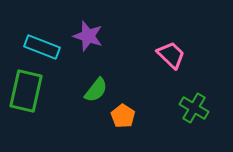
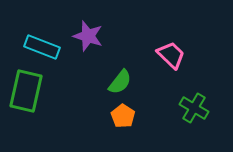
green semicircle: moved 24 px right, 8 px up
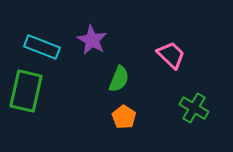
purple star: moved 4 px right, 4 px down; rotated 12 degrees clockwise
green semicircle: moved 1 px left, 3 px up; rotated 16 degrees counterclockwise
orange pentagon: moved 1 px right, 1 px down
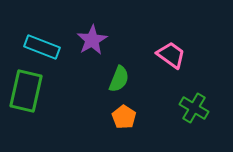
purple star: rotated 12 degrees clockwise
pink trapezoid: rotated 8 degrees counterclockwise
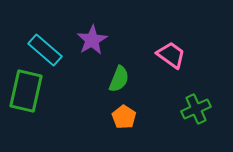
cyan rectangle: moved 3 px right, 3 px down; rotated 20 degrees clockwise
green cross: moved 2 px right, 1 px down; rotated 36 degrees clockwise
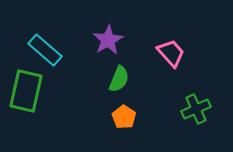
purple star: moved 16 px right
pink trapezoid: moved 2 px up; rotated 12 degrees clockwise
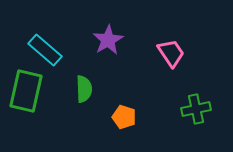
pink trapezoid: rotated 8 degrees clockwise
green semicircle: moved 35 px left, 10 px down; rotated 24 degrees counterclockwise
green cross: rotated 12 degrees clockwise
orange pentagon: rotated 15 degrees counterclockwise
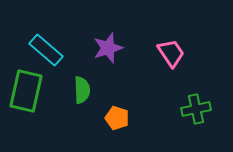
purple star: moved 8 px down; rotated 12 degrees clockwise
cyan rectangle: moved 1 px right
green semicircle: moved 2 px left, 1 px down
orange pentagon: moved 7 px left, 1 px down
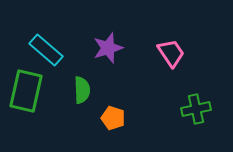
orange pentagon: moved 4 px left
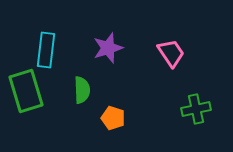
cyan rectangle: rotated 56 degrees clockwise
green rectangle: rotated 30 degrees counterclockwise
